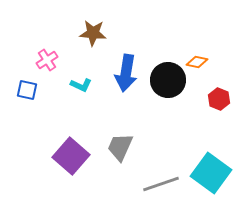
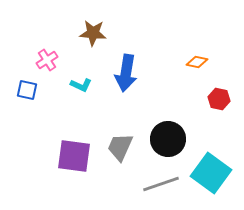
black circle: moved 59 px down
red hexagon: rotated 10 degrees counterclockwise
purple square: moved 3 px right; rotated 33 degrees counterclockwise
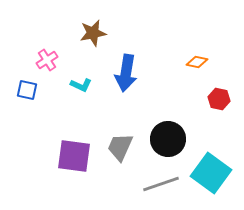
brown star: rotated 16 degrees counterclockwise
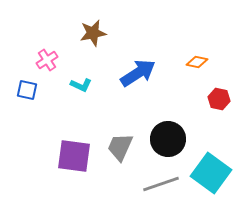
blue arrow: moved 12 px right; rotated 132 degrees counterclockwise
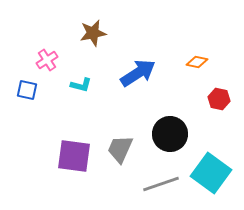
cyan L-shape: rotated 10 degrees counterclockwise
black circle: moved 2 px right, 5 px up
gray trapezoid: moved 2 px down
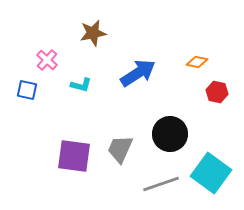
pink cross: rotated 15 degrees counterclockwise
red hexagon: moved 2 px left, 7 px up
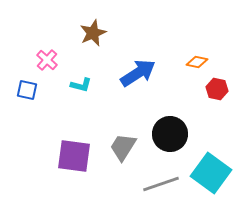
brown star: rotated 12 degrees counterclockwise
red hexagon: moved 3 px up
gray trapezoid: moved 3 px right, 2 px up; rotated 8 degrees clockwise
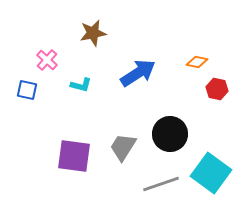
brown star: rotated 12 degrees clockwise
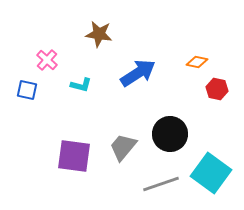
brown star: moved 6 px right, 1 px down; rotated 20 degrees clockwise
gray trapezoid: rotated 8 degrees clockwise
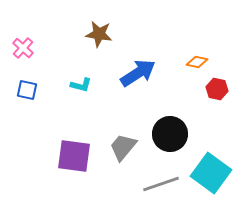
pink cross: moved 24 px left, 12 px up
